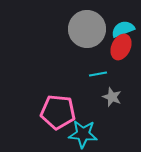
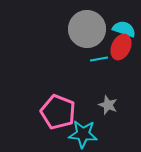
cyan semicircle: moved 1 px right; rotated 40 degrees clockwise
cyan line: moved 1 px right, 15 px up
gray star: moved 4 px left, 8 px down
pink pentagon: rotated 16 degrees clockwise
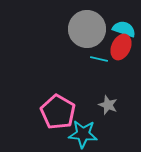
cyan line: rotated 24 degrees clockwise
pink pentagon: rotated 8 degrees clockwise
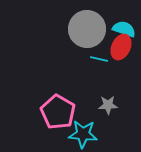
gray star: rotated 24 degrees counterclockwise
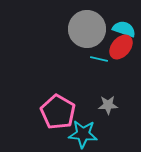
red ellipse: rotated 15 degrees clockwise
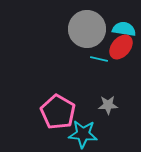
cyan semicircle: rotated 10 degrees counterclockwise
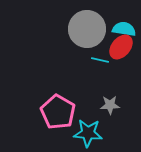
cyan line: moved 1 px right, 1 px down
gray star: moved 2 px right
cyan star: moved 5 px right, 1 px up
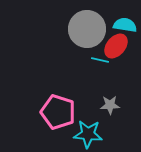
cyan semicircle: moved 1 px right, 4 px up
red ellipse: moved 5 px left, 1 px up
pink pentagon: rotated 12 degrees counterclockwise
cyan star: moved 1 px down
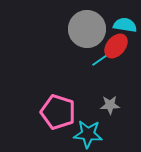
cyan line: rotated 48 degrees counterclockwise
